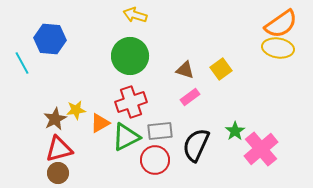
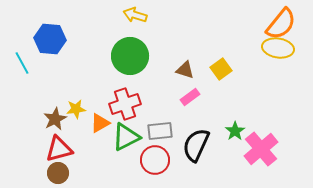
orange semicircle: rotated 16 degrees counterclockwise
red cross: moved 6 px left, 2 px down
yellow star: moved 1 px up
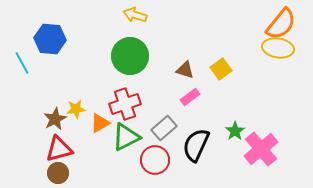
gray rectangle: moved 4 px right, 3 px up; rotated 35 degrees counterclockwise
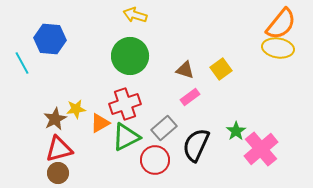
green star: moved 1 px right
